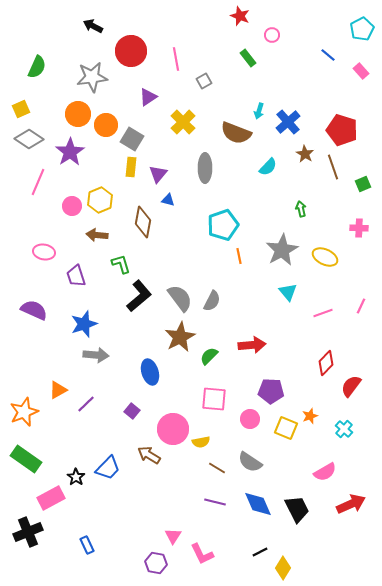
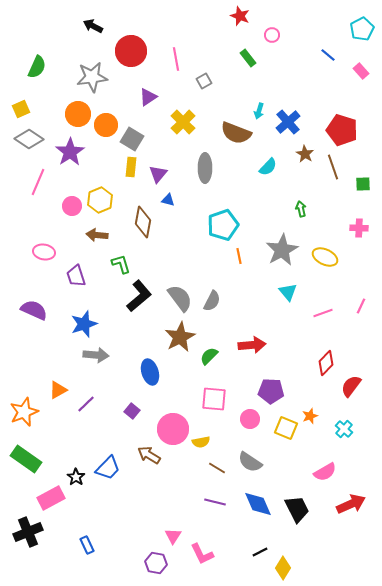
green square at (363, 184): rotated 21 degrees clockwise
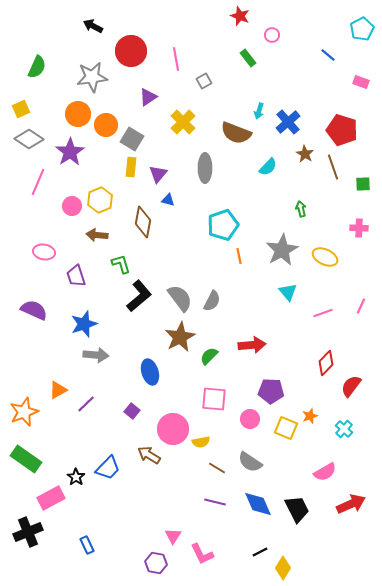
pink rectangle at (361, 71): moved 11 px down; rotated 28 degrees counterclockwise
